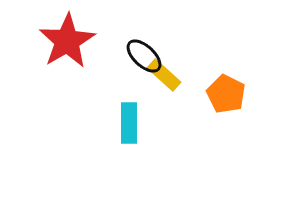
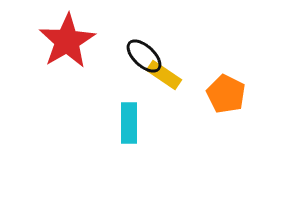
yellow rectangle: rotated 8 degrees counterclockwise
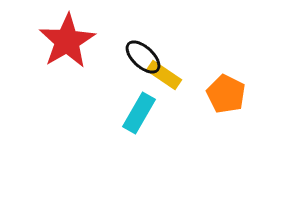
black ellipse: moved 1 px left, 1 px down
cyan rectangle: moved 10 px right, 10 px up; rotated 30 degrees clockwise
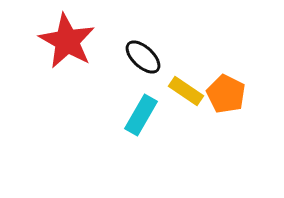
red star: rotated 12 degrees counterclockwise
yellow rectangle: moved 22 px right, 16 px down
cyan rectangle: moved 2 px right, 2 px down
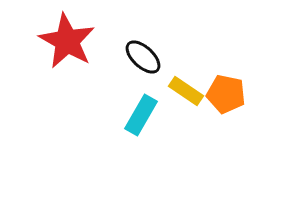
orange pentagon: rotated 15 degrees counterclockwise
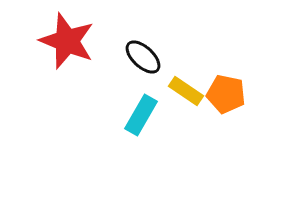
red star: rotated 8 degrees counterclockwise
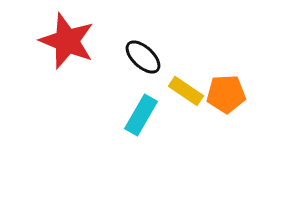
orange pentagon: rotated 15 degrees counterclockwise
